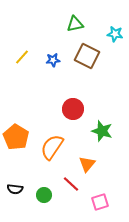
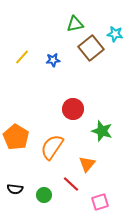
brown square: moved 4 px right, 8 px up; rotated 25 degrees clockwise
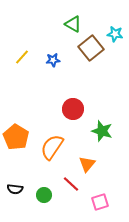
green triangle: moved 2 px left; rotated 42 degrees clockwise
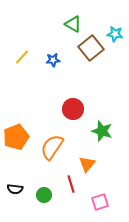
orange pentagon: rotated 20 degrees clockwise
red line: rotated 30 degrees clockwise
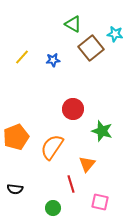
green circle: moved 9 px right, 13 px down
pink square: rotated 30 degrees clockwise
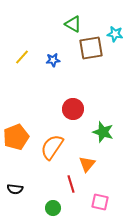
brown square: rotated 30 degrees clockwise
green star: moved 1 px right, 1 px down
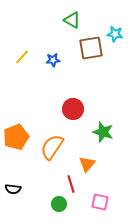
green triangle: moved 1 px left, 4 px up
black semicircle: moved 2 px left
green circle: moved 6 px right, 4 px up
